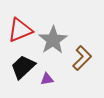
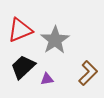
gray star: moved 2 px right
brown L-shape: moved 6 px right, 15 px down
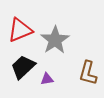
brown L-shape: rotated 150 degrees clockwise
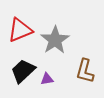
black trapezoid: moved 4 px down
brown L-shape: moved 3 px left, 2 px up
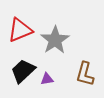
brown L-shape: moved 3 px down
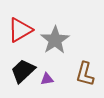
red triangle: rotated 8 degrees counterclockwise
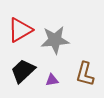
gray star: rotated 28 degrees clockwise
purple triangle: moved 5 px right, 1 px down
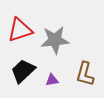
red triangle: rotated 12 degrees clockwise
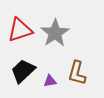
gray star: moved 7 px up; rotated 28 degrees counterclockwise
brown L-shape: moved 8 px left, 1 px up
purple triangle: moved 2 px left, 1 px down
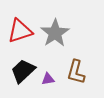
red triangle: moved 1 px down
brown L-shape: moved 1 px left, 1 px up
purple triangle: moved 2 px left, 2 px up
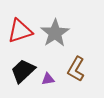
brown L-shape: moved 3 px up; rotated 15 degrees clockwise
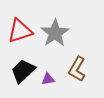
brown L-shape: moved 1 px right
